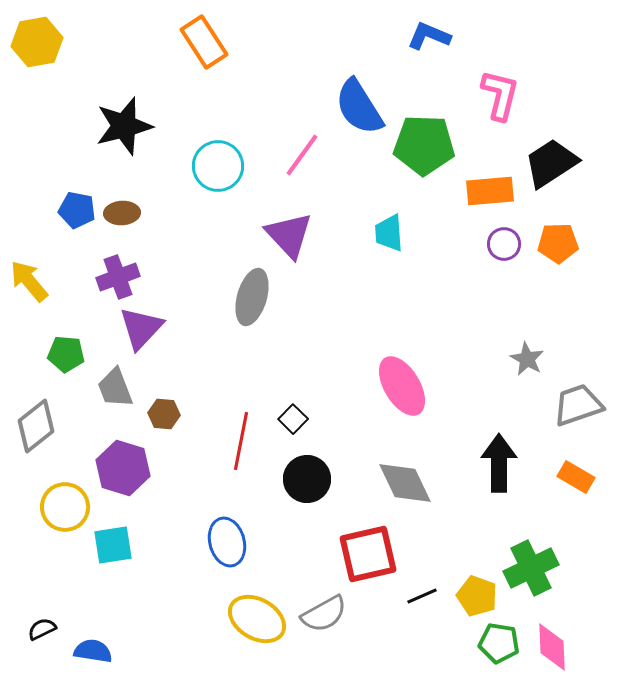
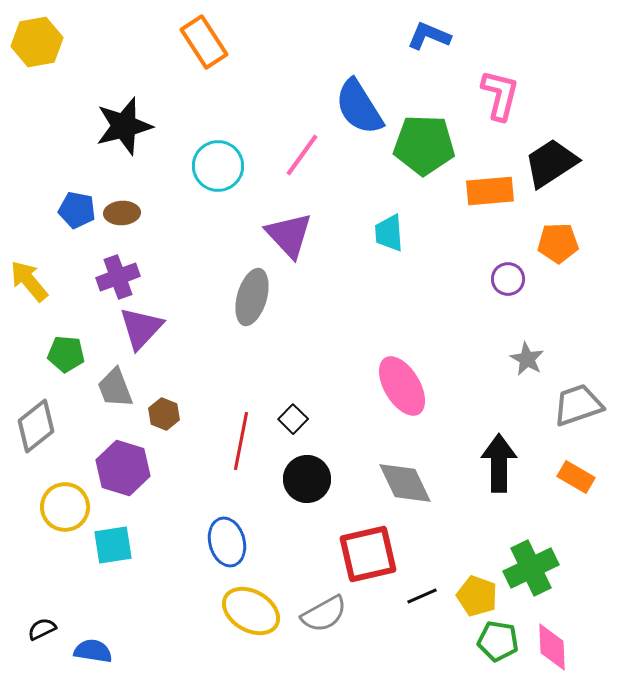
purple circle at (504, 244): moved 4 px right, 35 px down
brown hexagon at (164, 414): rotated 16 degrees clockwise
yellow ellipse at (257, 619): moved 6 px left, 8 px up
green pentagon at (499, 643): moved 1 px left, 2 px up
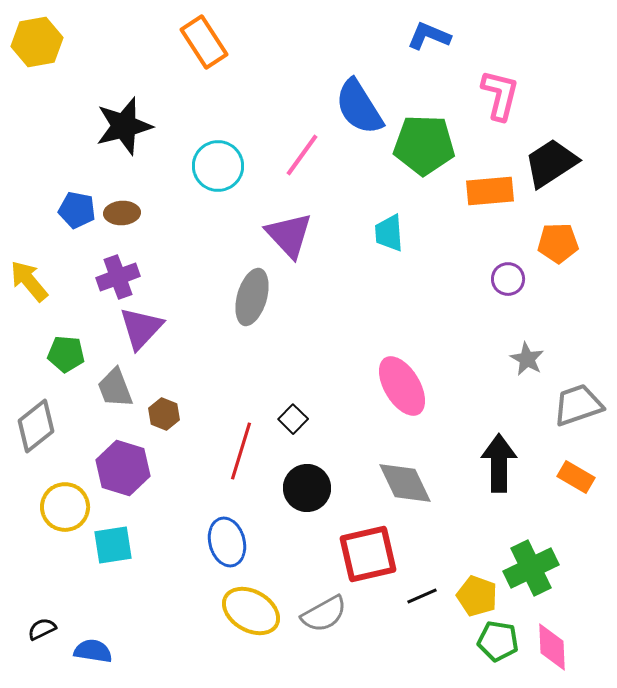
red line at (241, 441): moved 10 px down; rotated 6 degrees clockwise
black circle at (307, 479): moved 9 px down
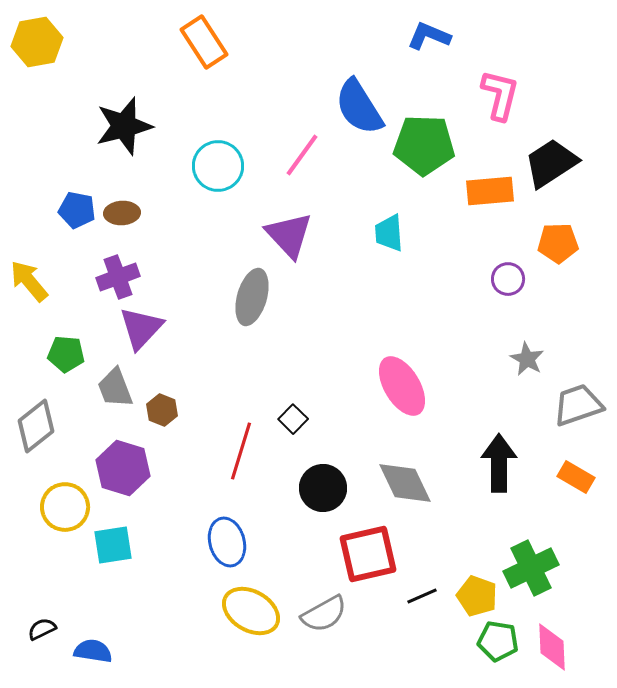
brown hexagon at (164, 414): moved 2 px left, 4 px up
black circle at (307, 488): moved 16 px right
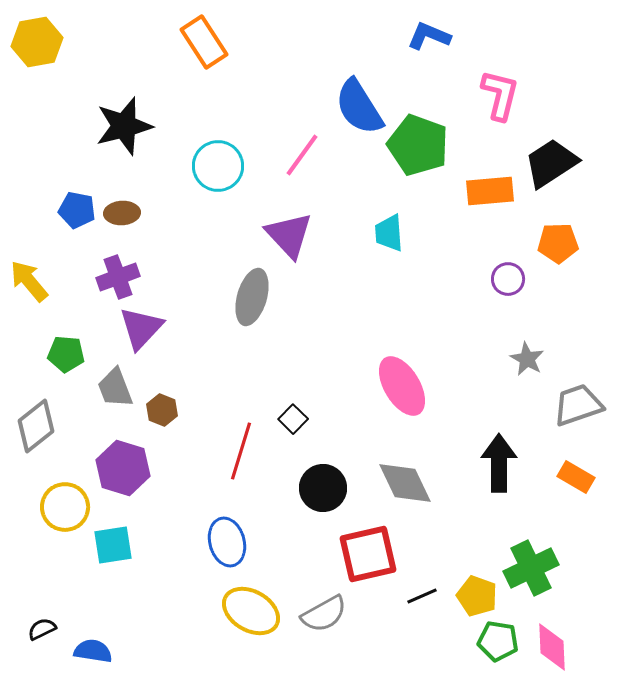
green pentagon at (424, 145): moved 6 px left; rotated 18 degrees clockwise
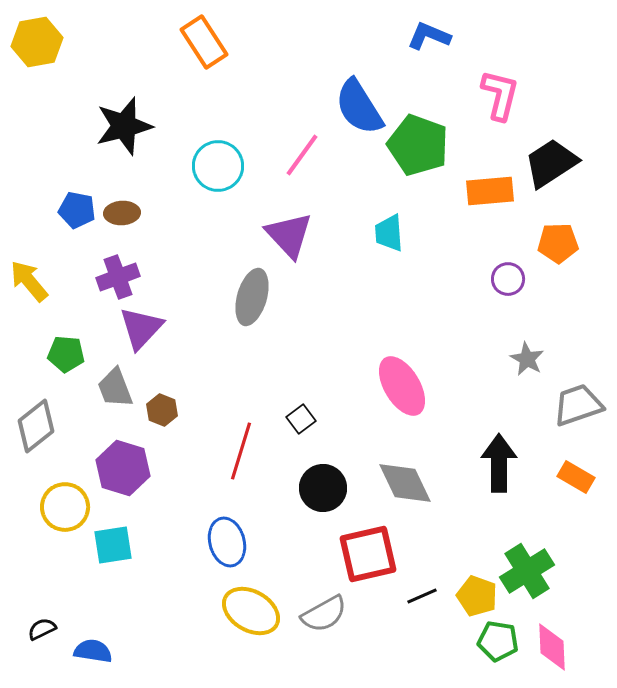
black square at (293, 419): moved 8 px right; rotated 8 degrees clockwise
green cross at (531, 568): moved 4 px left, 3 px down; rotated 6 degrees counterclockwise
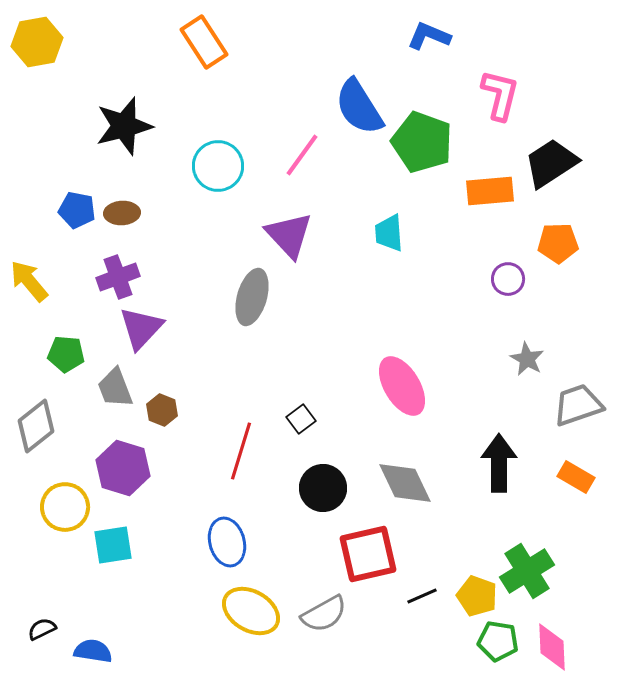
green pentagon at (418, 145): moved 4 px right, 3 px up
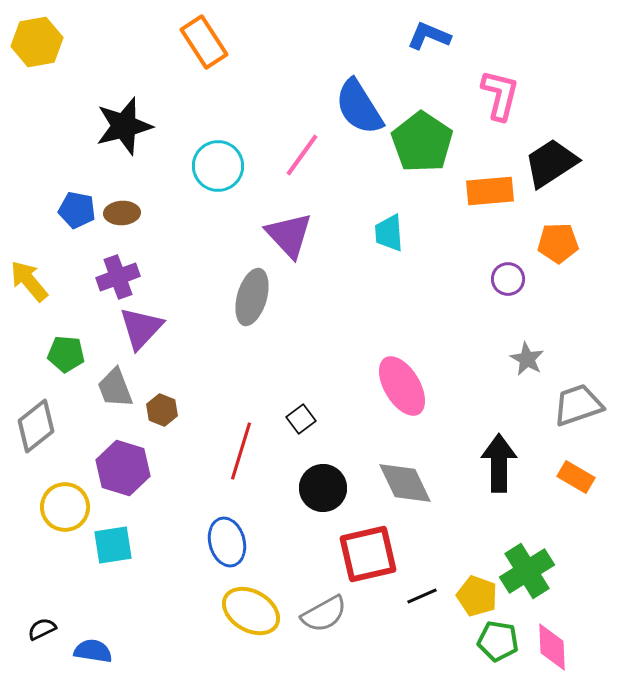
green pentagon at (422, 142): rotated 14 degrees clockwise
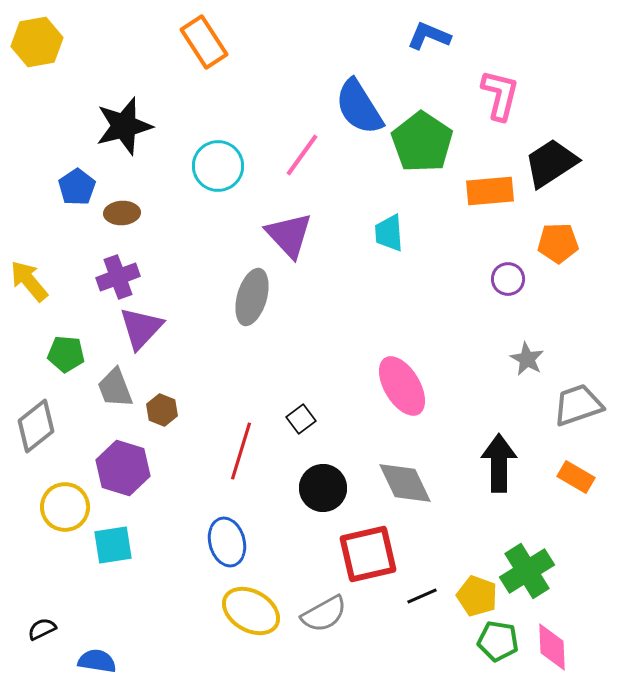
blue pentagon at (77, 210): moved 23 px up; rotated 27 degrees clockwise
blue semicircle at (93, 651): moved 4 px right, 10 px down
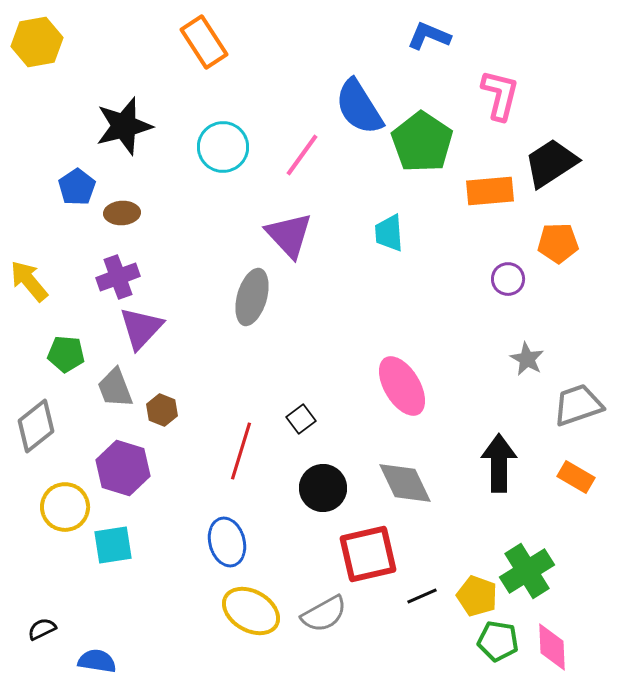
cyan circle at (218, 166): moved 5 px right, 19 px up
